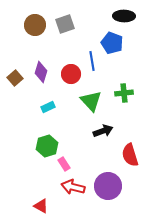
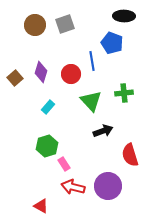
cyan rectangle: rotated 24 degrees counterclockwise
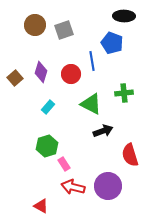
gray square: moved 1 px left, 6 px down
green triangle: moved 3 px down; rotated 20 degrees counterclockwise
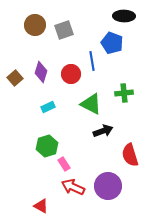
cyan rectangle: rotated 24 degrees clockwise
red arrow: rotated 10 degrees clockwise
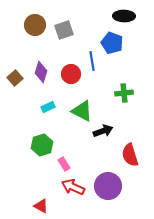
green triangle: moved 9 px left, 7 px down
green hexagon: moved 5 px left, 1 px up
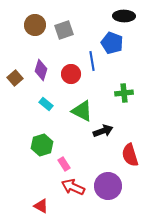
purple diamond: moved 2 px up
cyan rectangle: moved 2 px left, 3 px up; rotated 64 degrees clockwise
